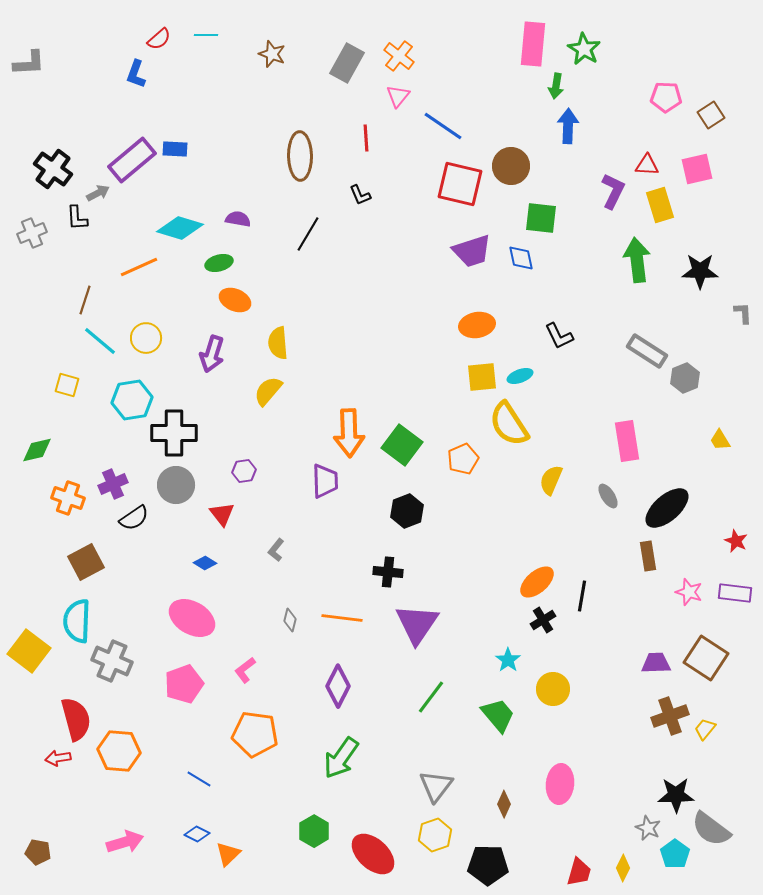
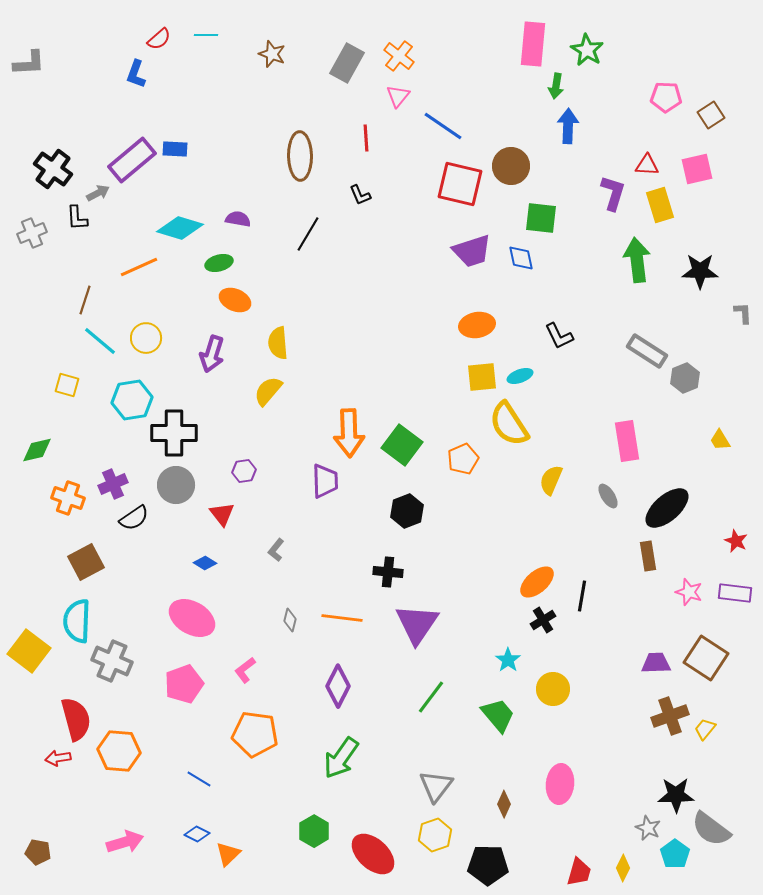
green star at (584, 49): moved 3 px right, 1 px down
purple L-shape at (613, 191): moved 2 px down; rotated 9 degrees counterclockwise
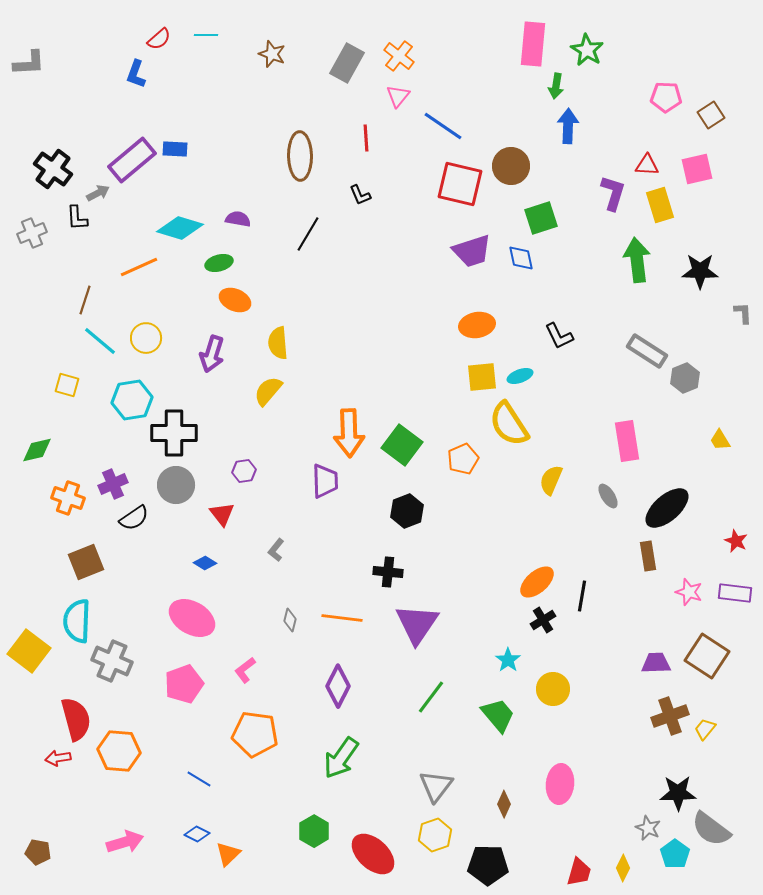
green square at (541, 218): rotated 24 degrees counterclockwise
brown square at (86, 562): rotated 6 degrees clockwise
brown square at (706, 658): moved 1 px right, 2 px up
black star at (676, 795): moved 2 px right, 2 px up
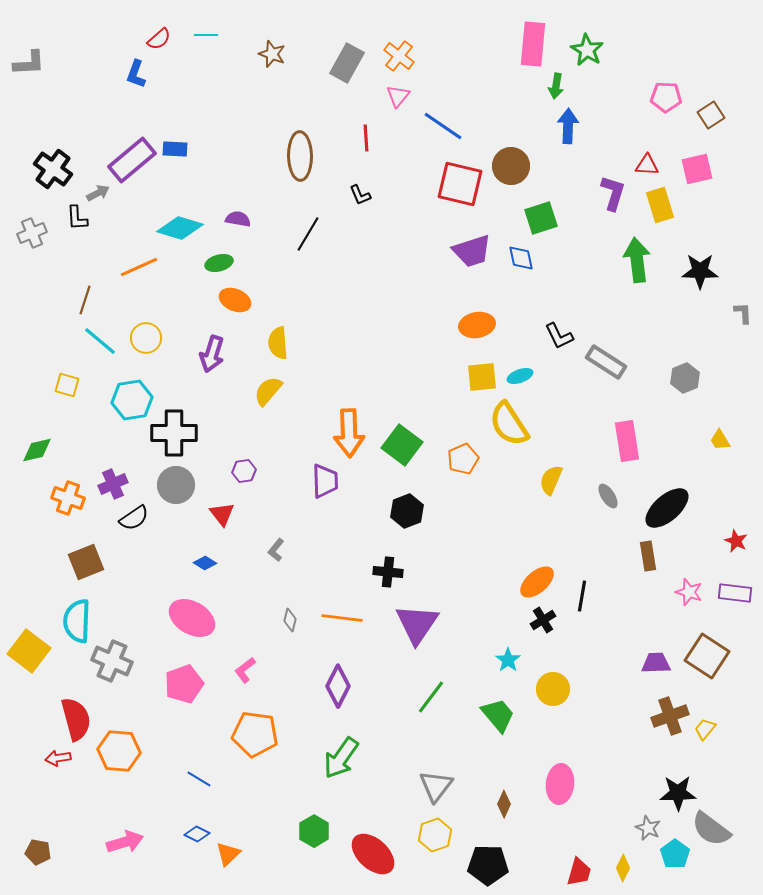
gray rectangle at (647, 351): moved 41 px left, 11 px down
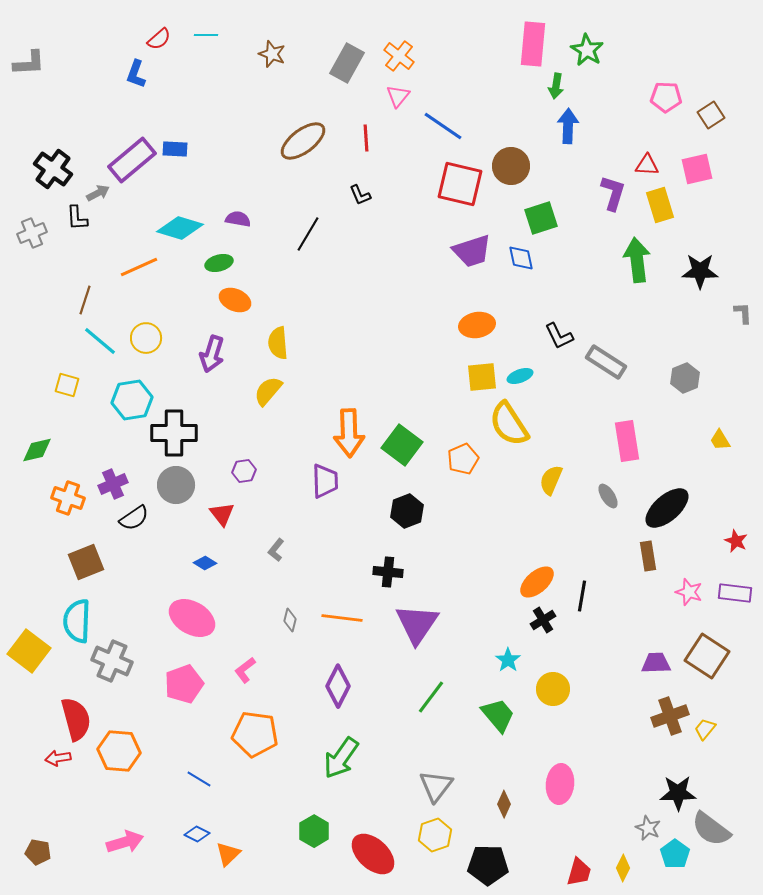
brown ellipse at (300, 156): moved 3 px right, 15 px up; rotated 54 degrees clockwise
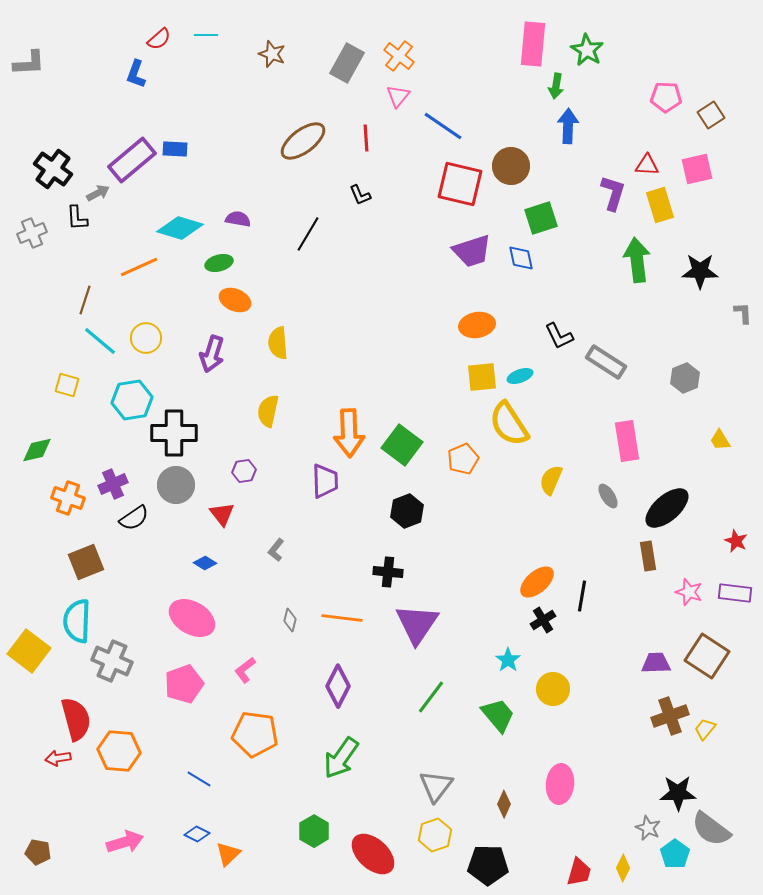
yellow semicircle at (268, 391): moved 20 px down; rotated 28 degrees counterclockwise
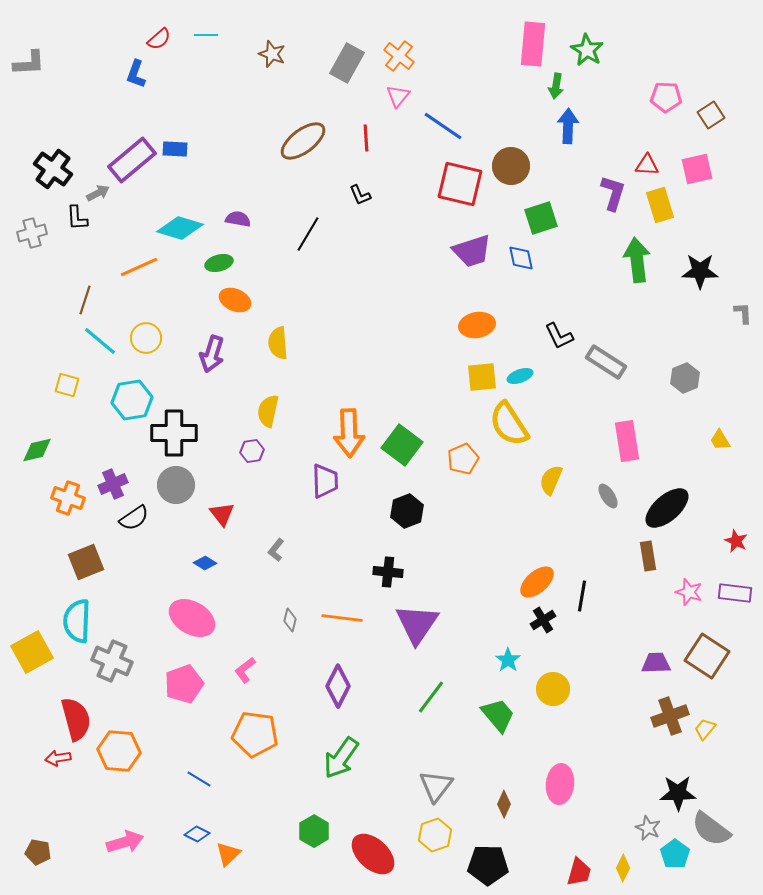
gray cross at (32, 233): rotated 8 degrees clockwise
purple hexagon at (244, 471): moved 8 px right, 20 px up
yellow square at (29, 651): moved 3 px right, 1 px down; rotated 24 degrees clockwise
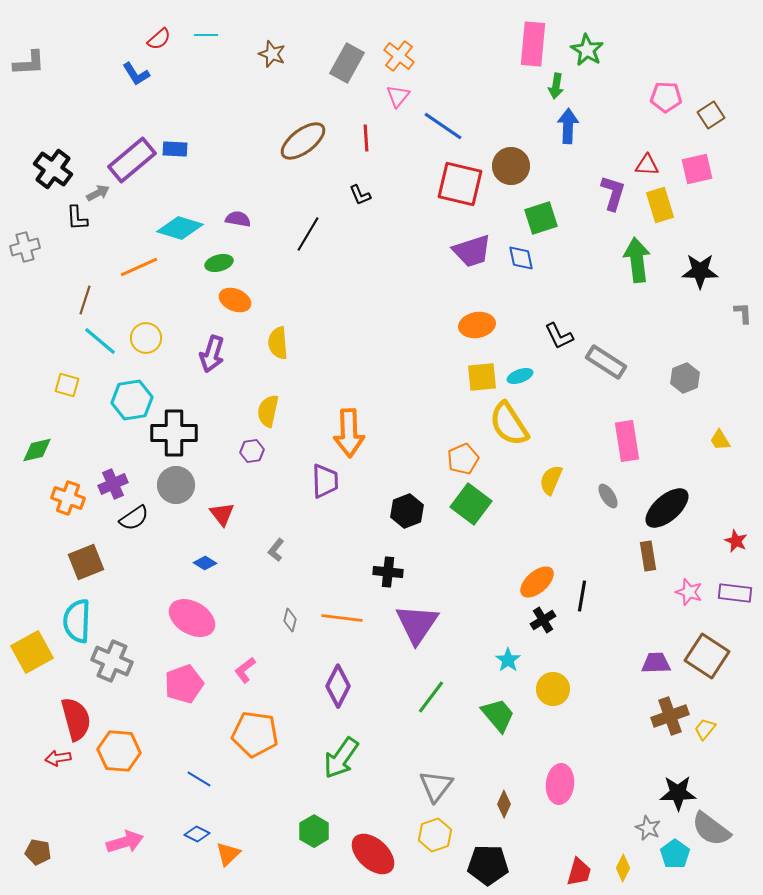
blue L-shape at (136, 74): rotated 52 degrees counterclockwise
gray cross at (32, 233): moved 7 px left, 14 px down
green square at (402, 445): moved 69 px right, 59 px down
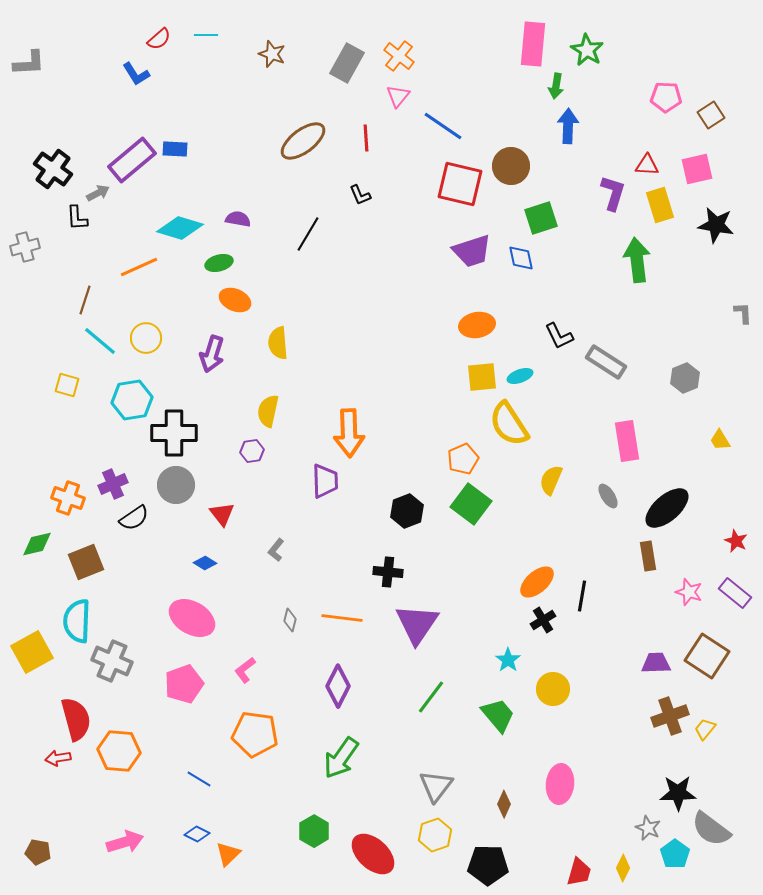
black star at (700, 271): moved 16 px right, 46 px up; rotated 9 degrees clockwise
green diamond at (37, 450): moved 94 px down
purple rectangle at (735, 593): rotated 32 degrees clockwise
